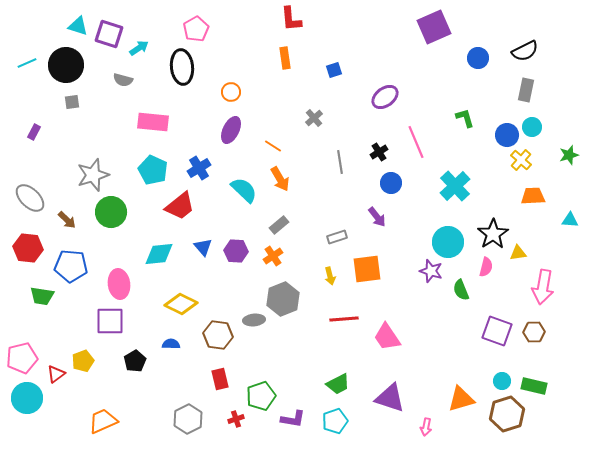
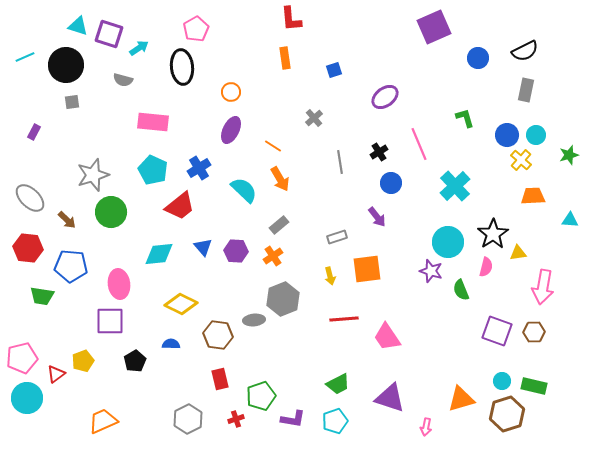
cyan line at (27, 63): moved 2 px left, 6 px up
cyan circle at (532, 127): moved 4 px right, 8 px down
pink line at (416, 142): moved 3 px right, 2 px down
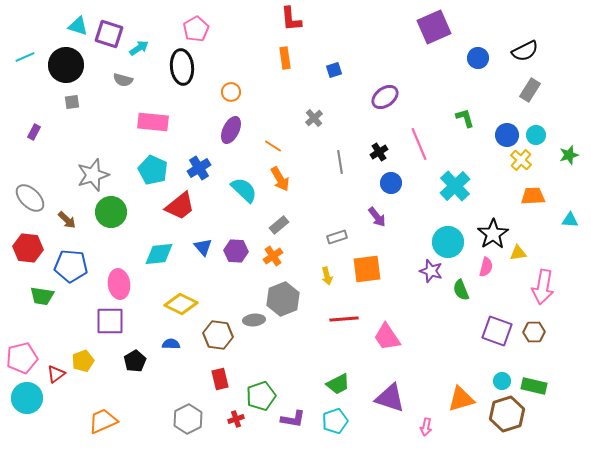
gray rectangle at (526, 90): moved 4 px right; rotated 20 degrees clockwise
yellow arrow at (330, 276): moved 3 px left
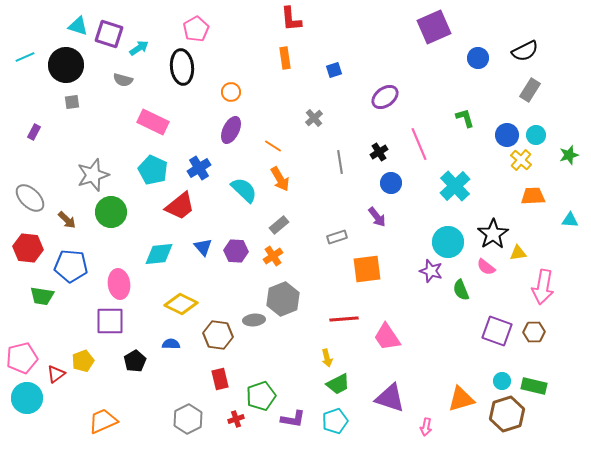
pink rectangle at (153, 122): rotated 20 degrees clockwise
pink semicircle at (486, 267): rotated 114 degrees clockwise
yellow arrow at (327, 276): moved 82 px down
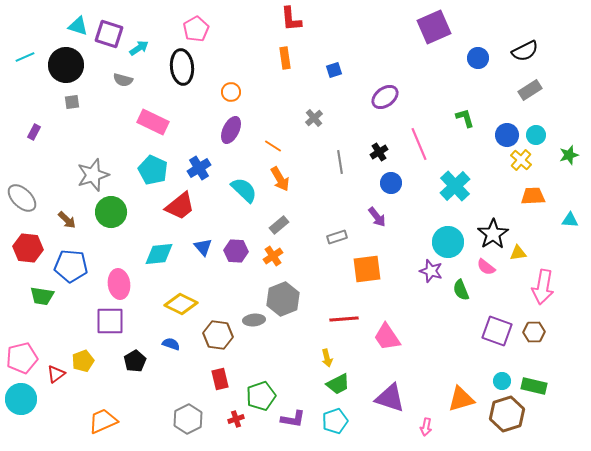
gray rectangle at (530, 90): rotated 25 degrees clockwise
gray ellipse at (30, 198): moved 8 px left
blue semicircle at (171, 344): rotated 18 degrees clockwise
cyan circle at (27, 398): moved 6 px left, 1 px down
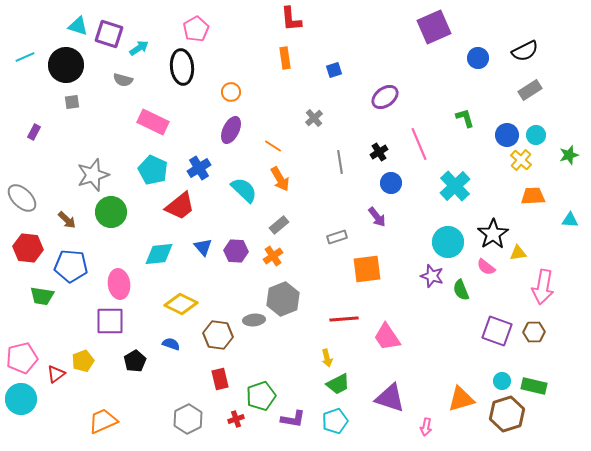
purple star at (431, 271): moved 1 px right, 5 px down
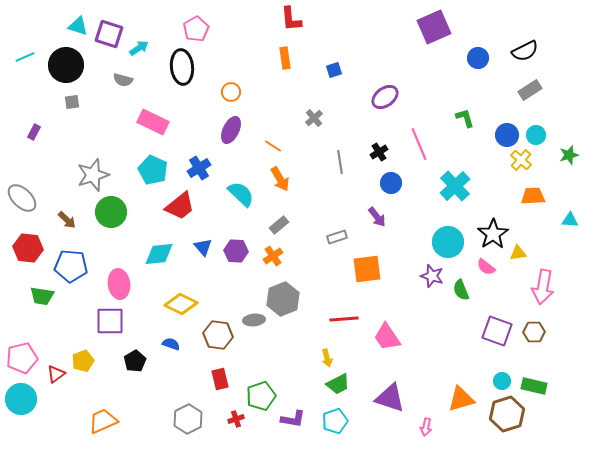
cyan semicircle at (244, 190): moved 3 px left, 4 px down
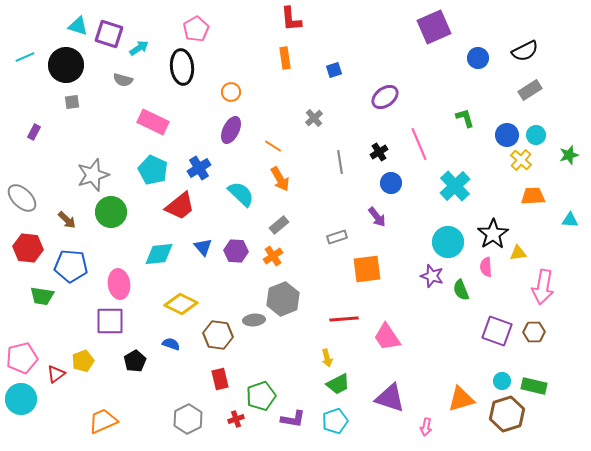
pink semicircle at (486, 267): rotated 48 degrees clockwise
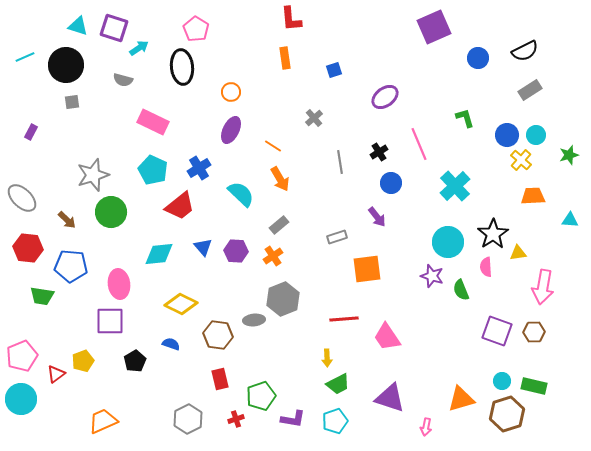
pink pentagon at (196, 29): rotated 10 degrees counterclockwise
purple square at (109, 34): moved 5 px right, 6 px up
purple rectangle at (34, 132): moved 3 px left
pink pentagon at (22, 358): moved 2 px up; rotated 8 degrees counterclockwise
yellow arrow at (327, 358): rotated 12 degrees clockwise
